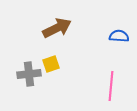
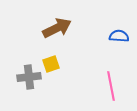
gray cross: moved 3 px down
pink line: rotated 16 degrees counterclockwise
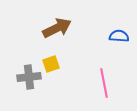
pink line: moved 7 px left, 3 px up
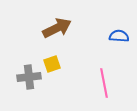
yellow square: moved 1 px right
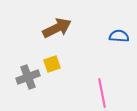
gray cross: moved 1 px left; rotated 15 degrees counterclockwise
pink line: moved 2 px left, 10 px down
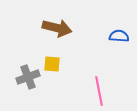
brown arrow: rotated 40 degrees clockwise
yellow square: rotated 24 degrees clockwise
pink line: moved 3 px left, 2 px up
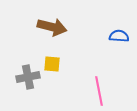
brown arrow: moved 5 px left, 1 px up
gray cross: rotated 10 degrees clockwise
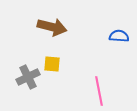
gray cross: rotated 15 degrees counterclockwise
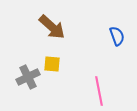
brown arrow: rotated 28 degrees clockwise
blue semicircle: moved 2 px left; rotated 66 degrees clockwise
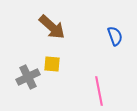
blue semicircle: moved 2 px left
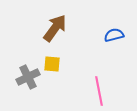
brown arrow: moved 3 px right, 1 px down; rotated 96 degrees counterclockwise
blue semicircle: moved 1 px left, 1 px up; rotated 84 degrees counterclockwise
